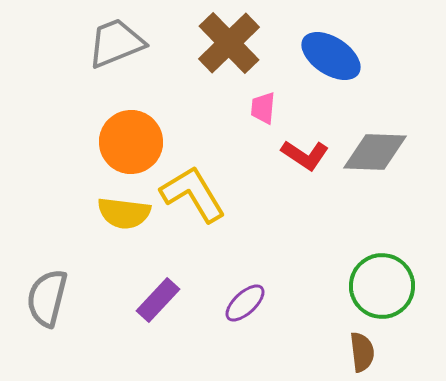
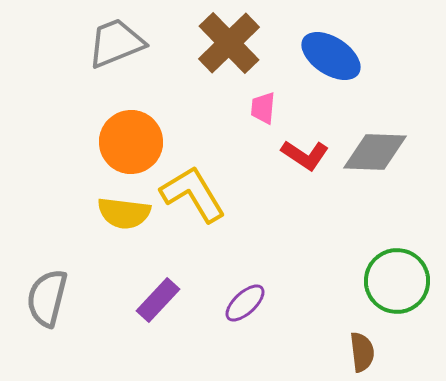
green circle: moved 15 px right, 5 px up
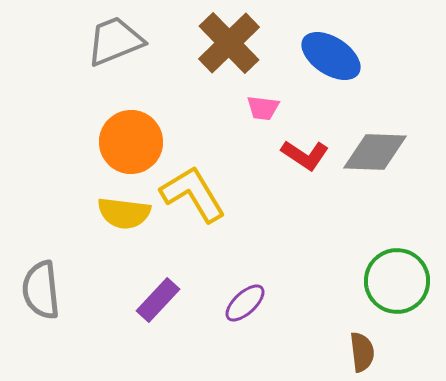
gray trapezoid: moved 1 px left, 2 px up
pink trapezoid: rotated 88 degrees counterclockwise
gray semicircle: moved 6 px left, 8 px up; rotated 20 degrees counterclockwise
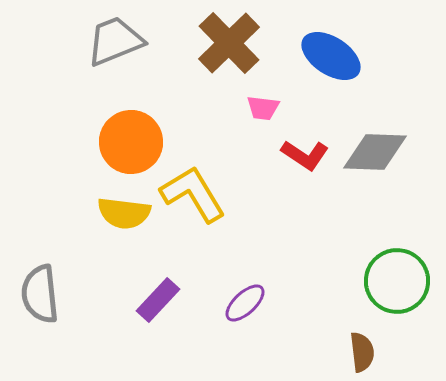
gray semicircle: moved 1 px left, 4 px down
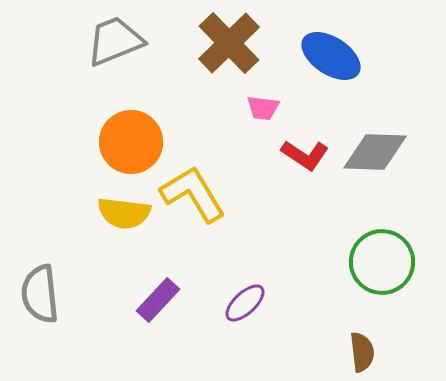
green circle: moved 15 px left, 19 px up
